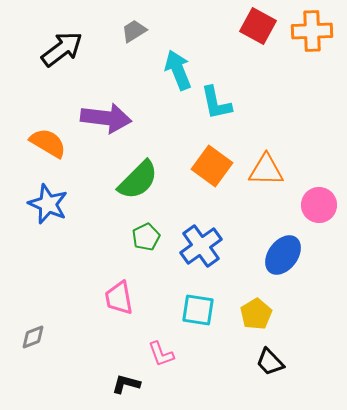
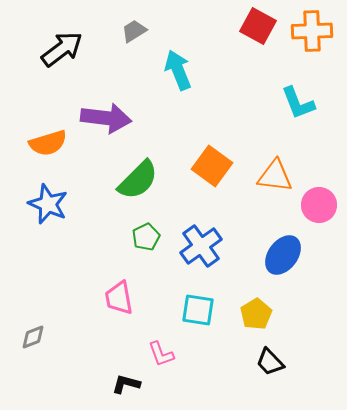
cyan L-shape: moved 82 px right; rotated 9 degrees counterclockwise
orange semicircle: rotated 132 degrees clockwise
orange triangle: moved 9 px right, 6 px down; rotated 6 degrees clockwise
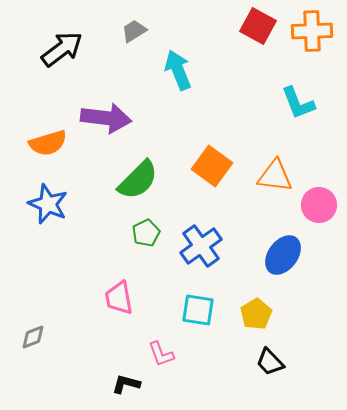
green pentagon: moved 4 px up
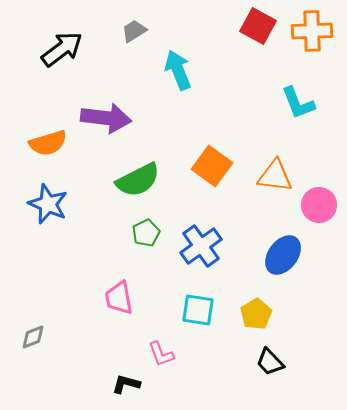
green semicircle: rotated 18 degrees clockwise
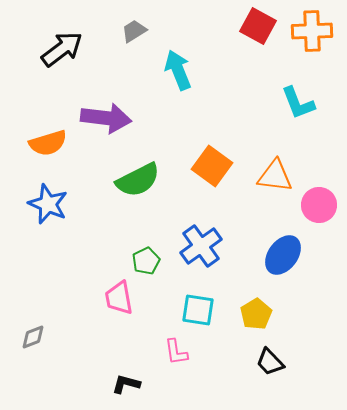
green pentagon: moved 28 px down
pink L-shape: moved 15 px right, 2 px up; rotated 12 degrees clockwise
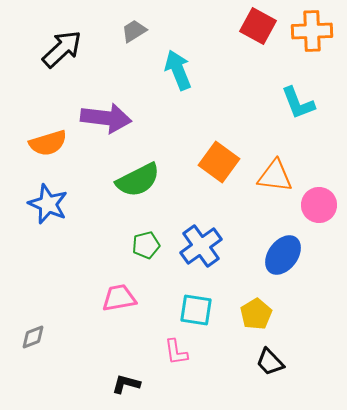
black arrow: rotated 6 degrees counterclockwise
orange square: moved 7 px right, 4 px up
green pentagon: moved 16 px up; rotated 12 degrees clockwise
pink trapezoid: rotated 90 degrees clockwise
cyan square: moved 2 px left
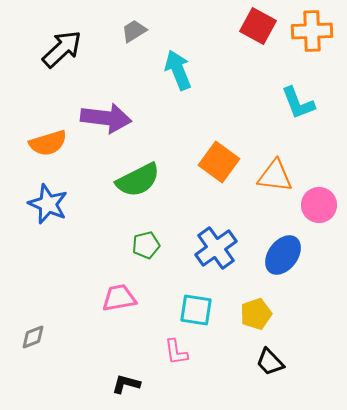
blue cross: moved 15 px right, 2 px down
yellow pentagon: rotated 12 degrees clockwise
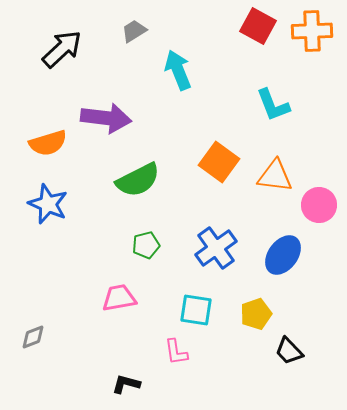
cyan L-shape: moved 25 px left, 2 px down
black trapezoid: moved 19 px right, 11 px up
